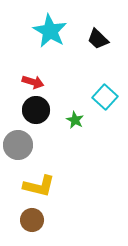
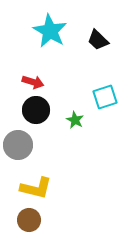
black trapezoid: moved 1 px down
cyan square: rotated 30 degrees clockwise
yellow L-shape: moved 3 px left, 2 px down
brown circle: moved 3 px left
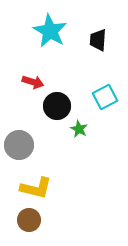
black trapezoid: rotated 50 degrees clockwise
cyan square: rotated 10 degrees counterclockwise
black circle: moved 21 px right, 4 px up
green star: moved 4 px right, 9 px down
gray circle: moved 1 px right
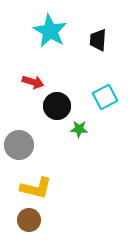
green star: rotated 24 degrees counterclockwise
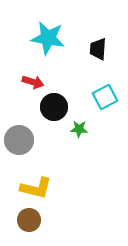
cyan star: moved 2 px left, 7 px down; rotated 20 degrees counterclockwise
black trapezoid: moved 9 px down
black circle: moved 3 px left, 1 px down
gray circle: moved 5 px up
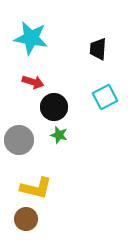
cyan star: moved 17 px left
green star: moved 20 px left, 6 px down; rotated 12 degrees clockwise
brown circle: moved 3 px left, 1 px up
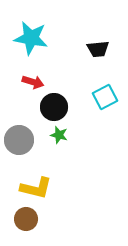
black trapezoid: rotated 100 degrees counterclockwise
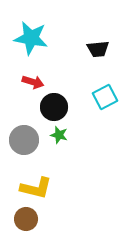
gray circle: moved 5 px right
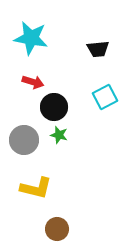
brown circle: moved 31 px right, 10 px down
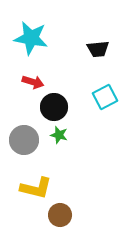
brown circle: moved 3 px right, 14 px up
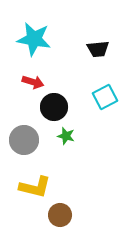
cyan star: moved 3 px right, 1 px down
green star: moved 7 px right, 1 px down
yellow L-shape: moved 1 px left, 1 px up
